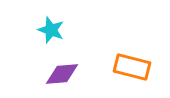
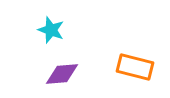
orange rectangle: moved 3 px right
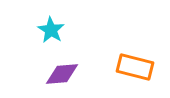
cyan star: rotated 12 degrees clockwise
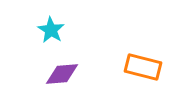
orange rectangle: moved 8 px right
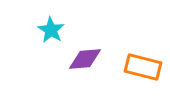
purple diamond: moved 23 px right, 15 px up
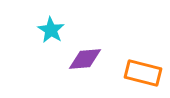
orange rectangle: moved 6 px down
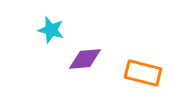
cyan star: rotated 16 degrees counterclockwise
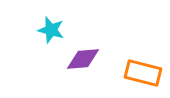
purple diamond: moved 2 px left
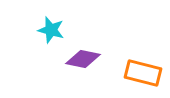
purple diamond: rotated 16 degrees clockwise
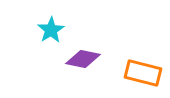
cyan star: rotated 24 degrees clockwise
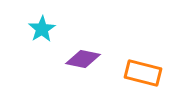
cyan star: moved 9 px left, 1 px up
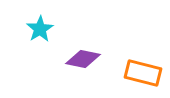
cyan star: moved 2 px left
